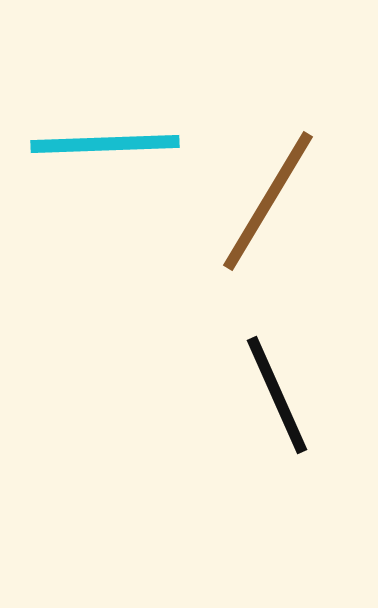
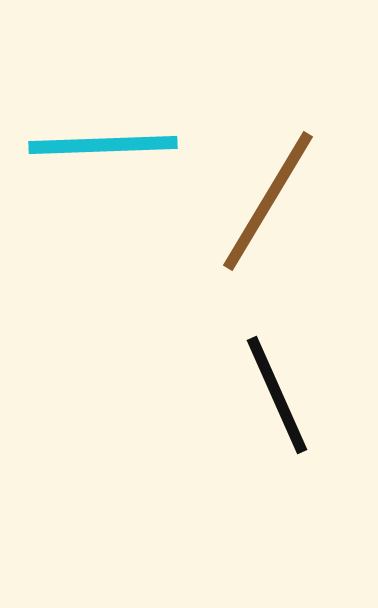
cyan line: moved 2 px left, 1 px down
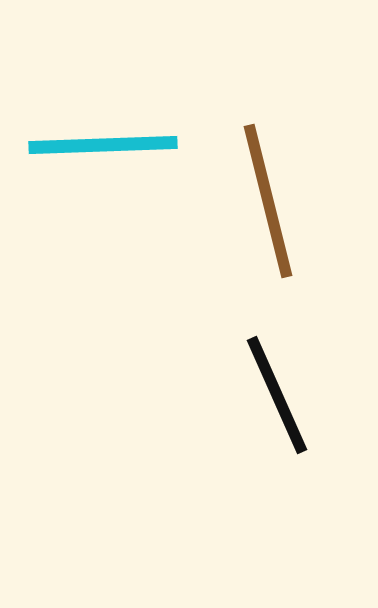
brown line: rotated 45 degrees counterclockwise
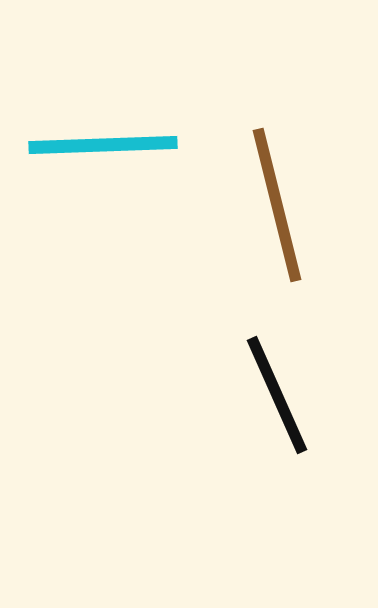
brown line: moved 9 px right, 4 px down
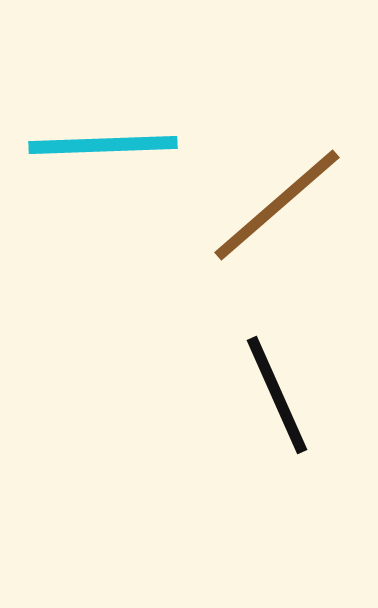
brown line: rotated 63 degrees clockwise
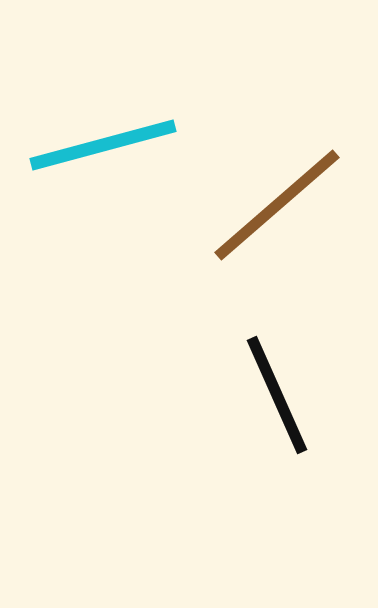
cyan line: rotated 13 degrees counterclockwise
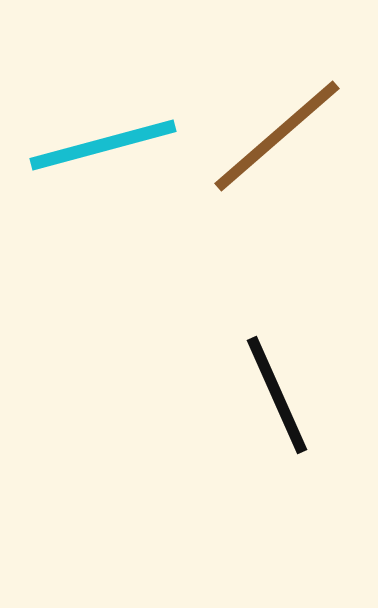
brown line: moved 69 px up
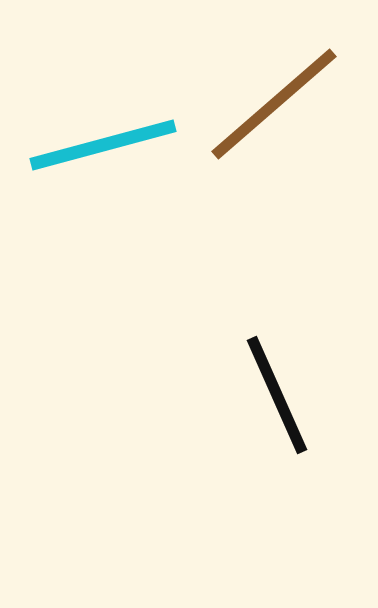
brown line: moved 3 px left, 32 px up
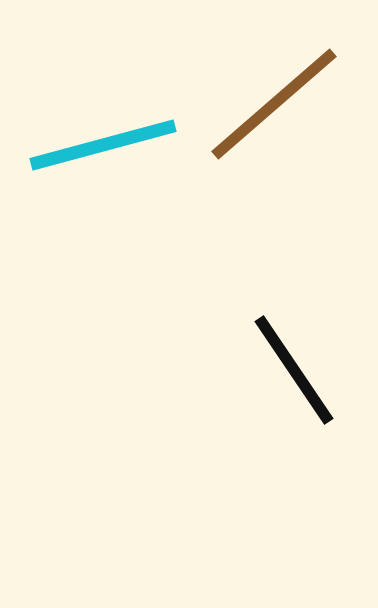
black line: moved 17 px right, 25 px up; rotated 10 degrees counterclockwise
